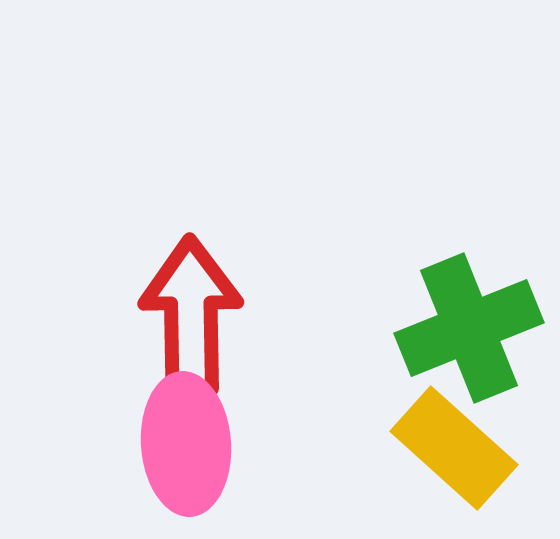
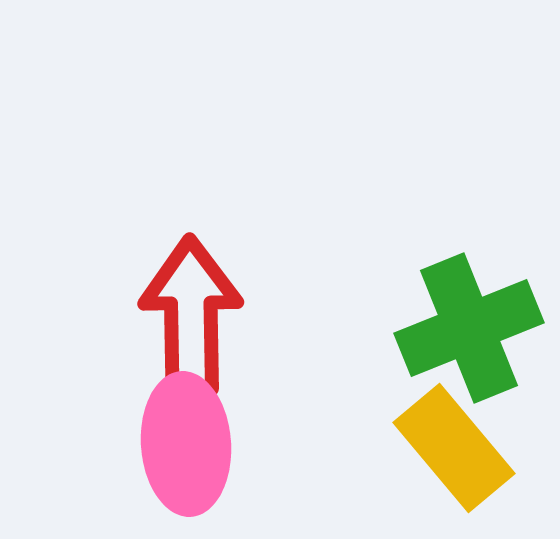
yellow rectangle: rotated 8 degrees clockwise
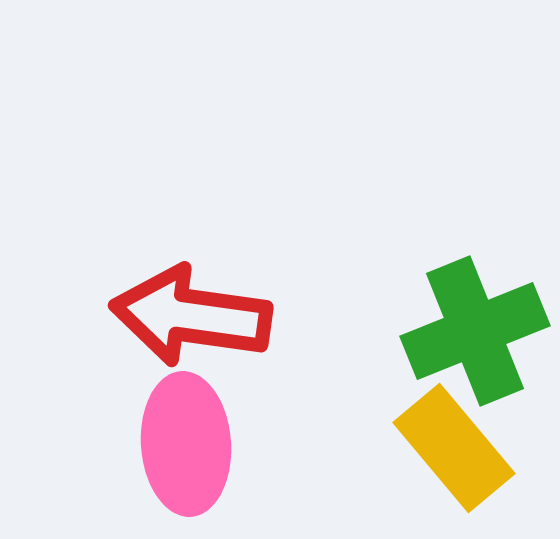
red arrow: rotated 81 degrees counterclockwise
green cross: moved 6 px right, 3 px down
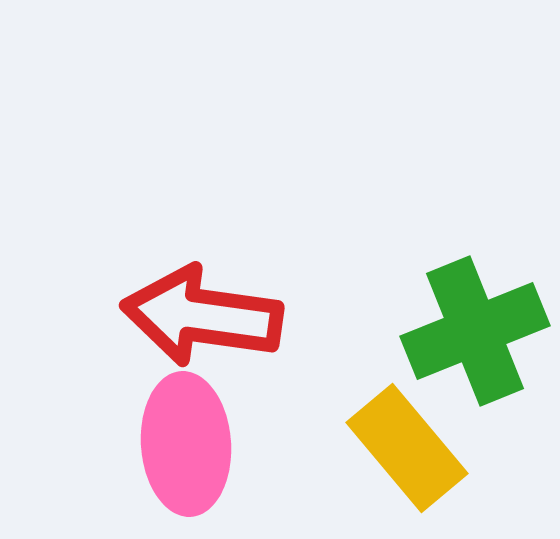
red arrow: moved 11 px right
yellow rectangle: moved 47 px left
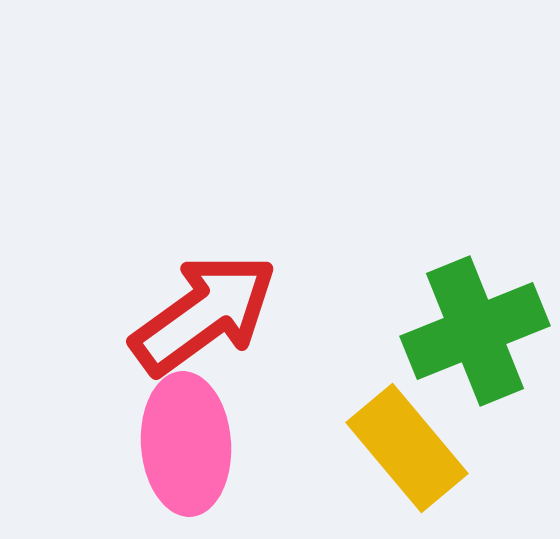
red arrow: moved 2 px right, 2 px up; rotated 136 degrees clockwise
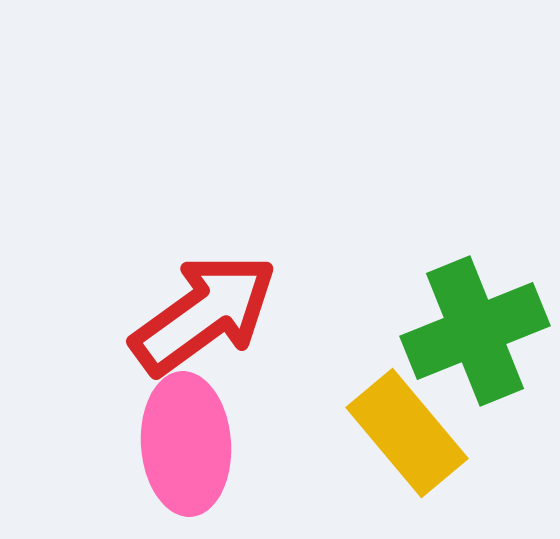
yellow rectangle: moved 15 px up
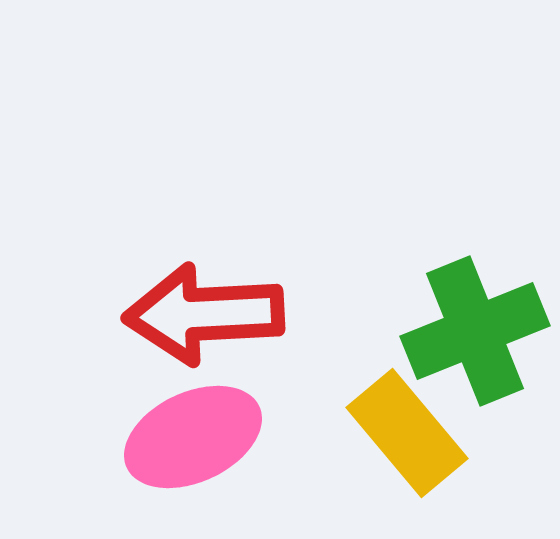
red arrow: rotated 147 degrees counterclockwise
pink ellipse: moved 7 px right, 7 px up; rotated 69 degrees clockwise
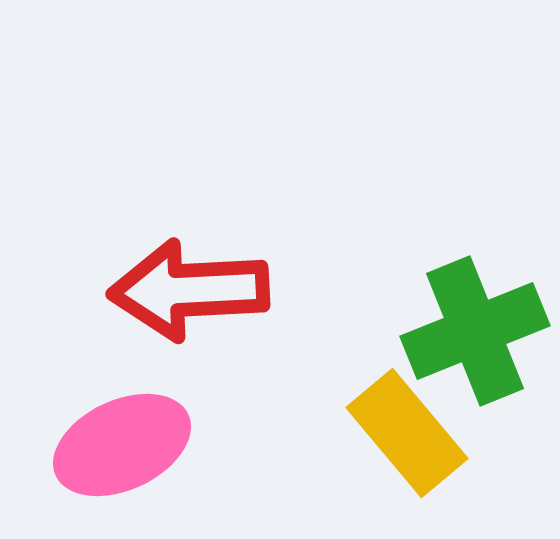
red arrow: moved 15 px left, 24 px up
pink ellipse: moved 71 px left, 8 px down
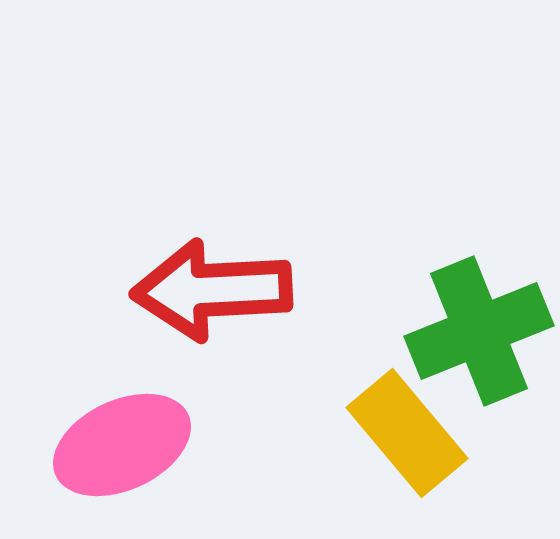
red arrow: moved 23 px right
green cross: moved 4 px right
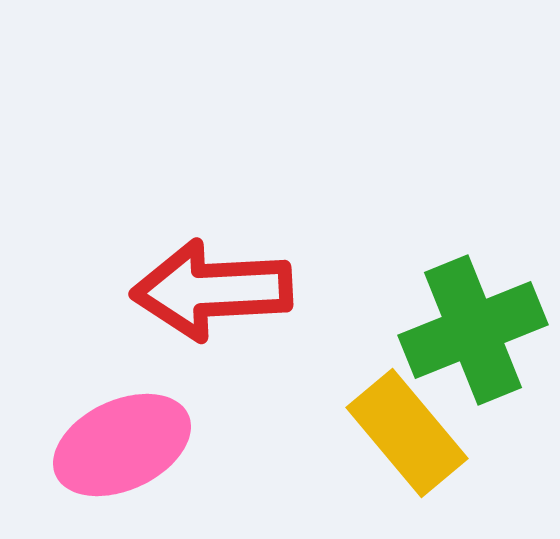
green cross: moved 6 px left, 1 px up
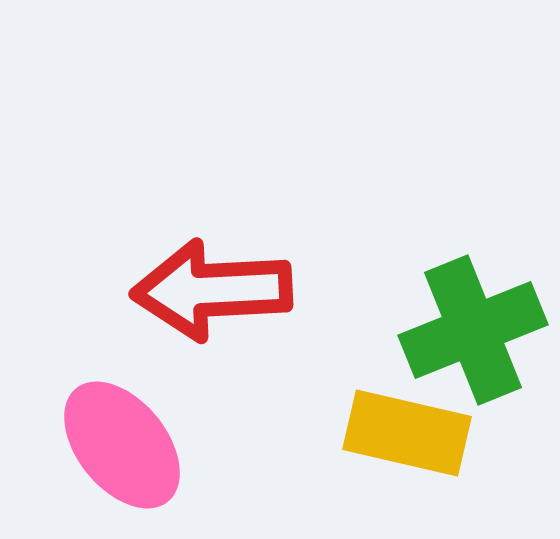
yellow rectangle: rotated 37 degrees counterclockwise
pink ellipse: rotated 76 degrees clockwise
